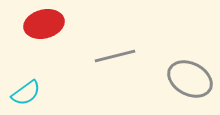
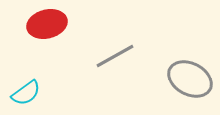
red ellipse: moved 3 px right
gray line: rotated 15 degrees counterclockwise
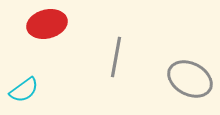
gray line: moved 1 px right, 1 px down; rotated 51 degrees counterclockwise
cyan semicircle: moved 2 px left, 3 px up
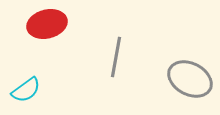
cyan semicircle: moved 2 px right
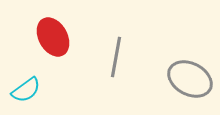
red ellipse: moved 6 px right, 13 px down; rotated 75 degrees clockwise
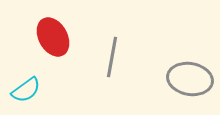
gray line: moved 4 px left
gray ellipse: rotated 18 degrees counterclockwise
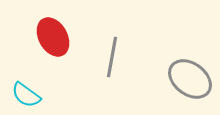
gray ellipse: rotated 27 degrees clockwise
cyan semicircle: moved 5 px down; rotated 72 degrees clockwise
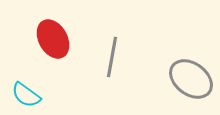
red ellipse: moved 2 px down
gray ellipse: moved 1 px right
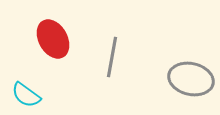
gray ellipse: rotated 24 degrees counterclockwise
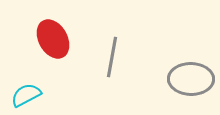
gray ellipse: rotated 12 degrees counterclockwise
cyan semicircle: rotated 116 degrees clockwise
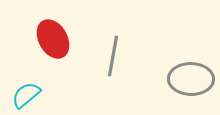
gray line: moved 1 px right, 1 px up
cyan semicircle: rotated 12 degrees counterclockwise
